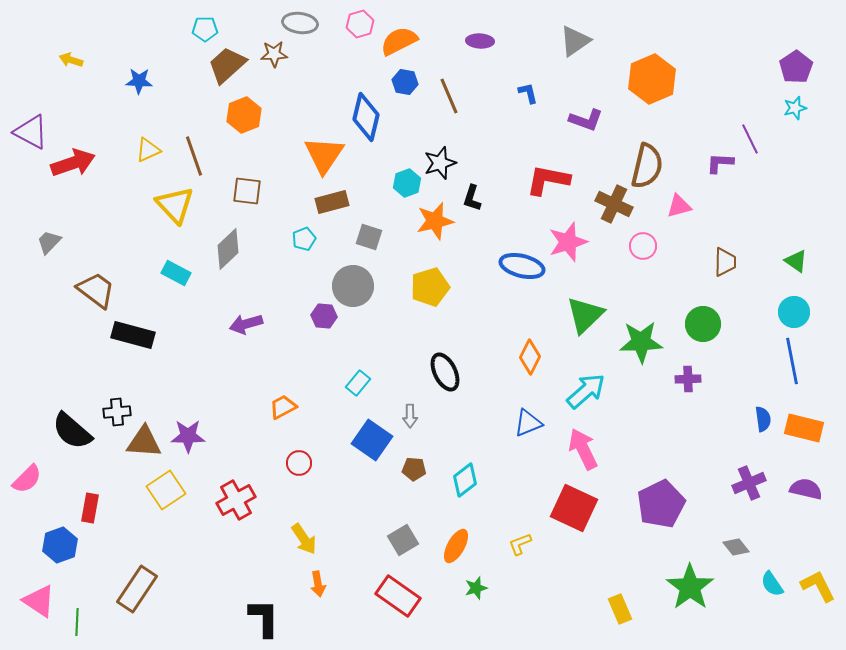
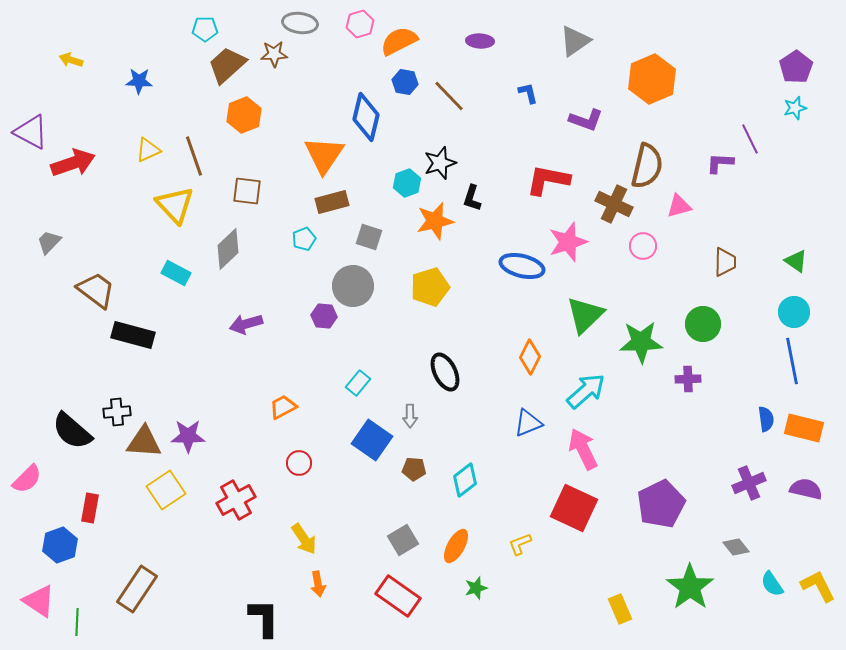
brown line at (449, 96): rotated 21 degrees counterclockwise
blue semicircle at (763, 419): moved 3 px right
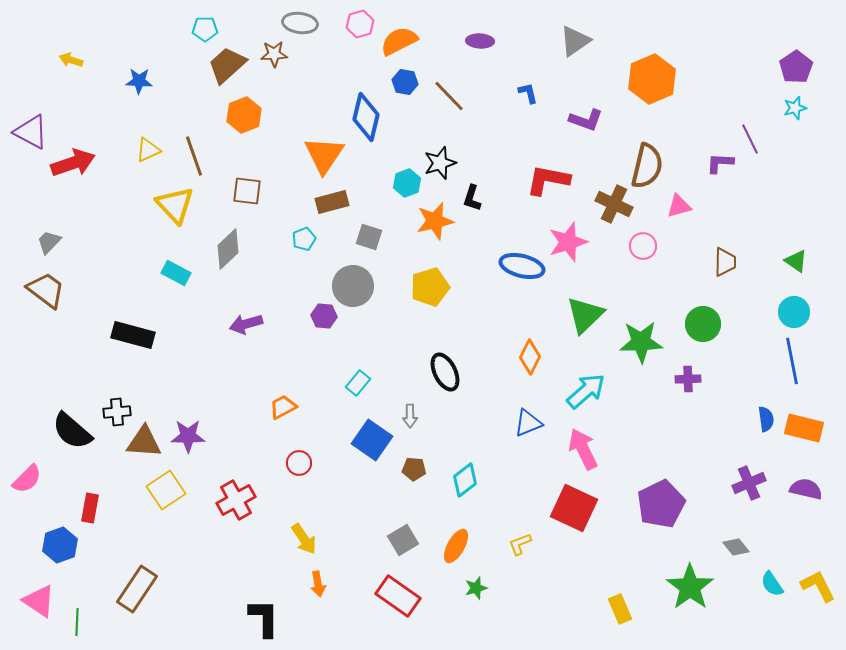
brown trapezoid at (96, 290): moved 50 px left
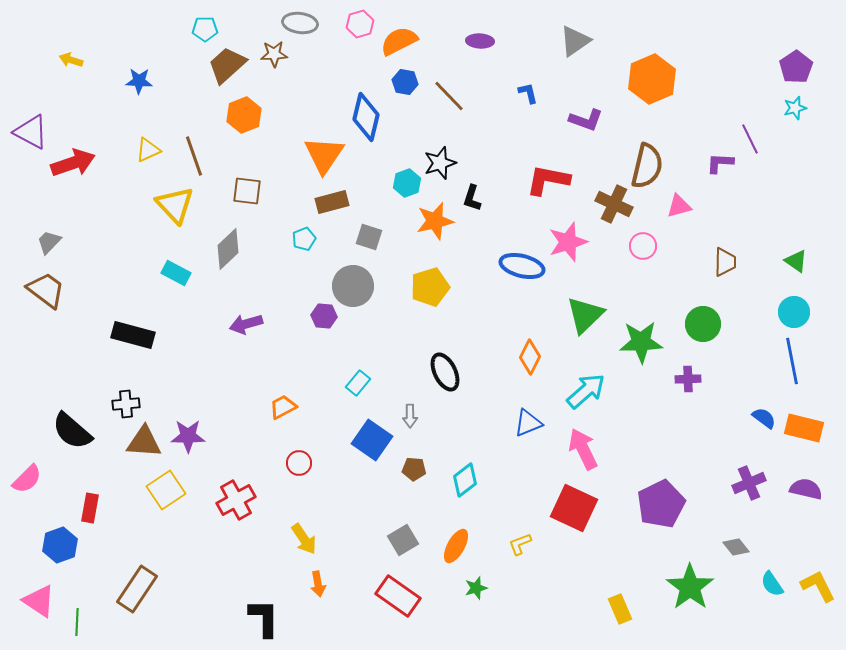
black cross at (117, 412): moved 9 px right, 8 px up
blue semicircle at (766, 419): moved 2 px left, 1 px up; rotated 45 degrees counterclockwise
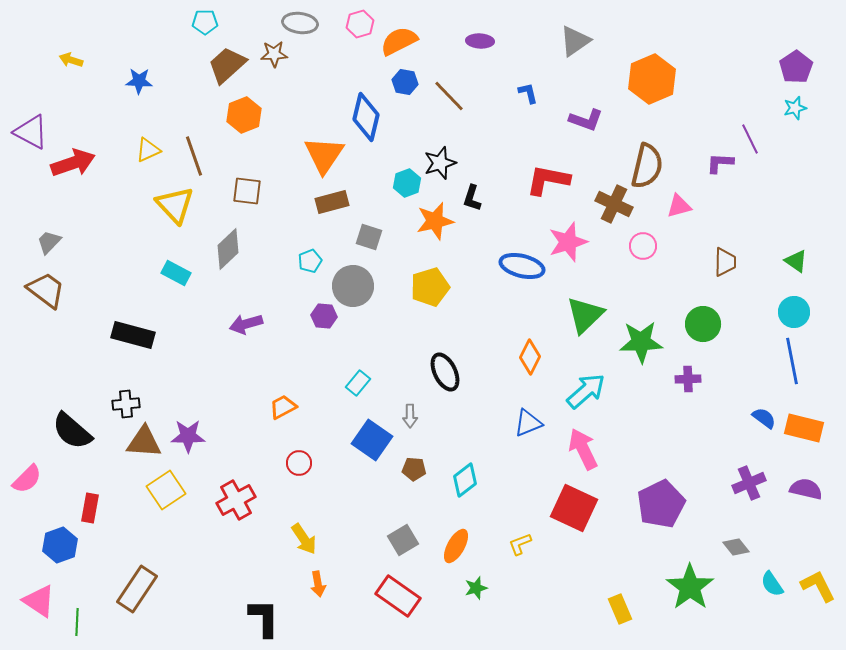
cyan pentagon at (205, 29): moved 7 px up
cyan pentagon at (304, 239): moved 6 px right, 22 px down
